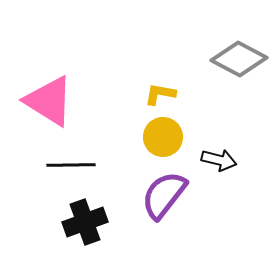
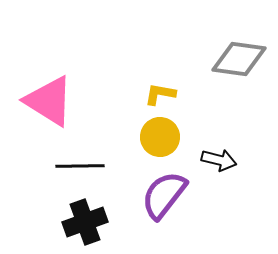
gray diamond: rotated 20 degrees counterclockwise
yellow circle: moved 3 px left
black line: moved 9 px right, 1 px down
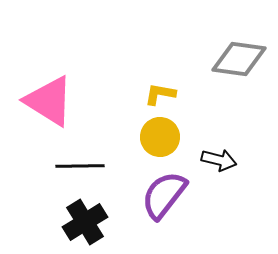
black cross: rotated 12 degrees counterclockwise
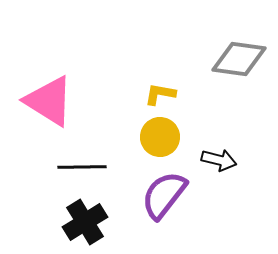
black line: moved 2 px right, 1 px down
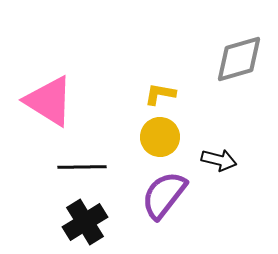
gray diamond: rotated 24 degrees counterclockwise
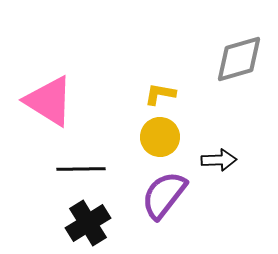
black arrow: rotated 16 degrees counterclockwise
black line: moved 1 px left, 2 px down
black cross: moved 3 px right, 1 px down
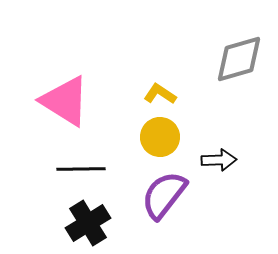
yellow L-shape: rotated 24 degrees clockwise
pink triangle: moved 16 px right
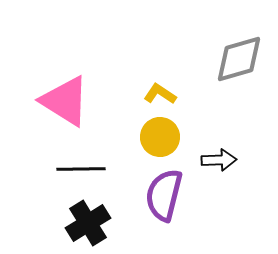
purple semicircle: rotated 24 degrees counterclockwise
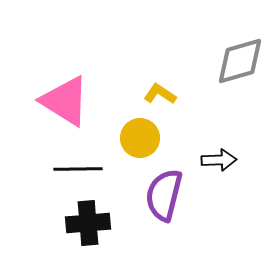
gray diamond: moved 1 px right, 2 px down
yellow circle: moved 20 px left, 1 px down
black line: moved 3 px left
black cross: rotated 27 degrees clockwise
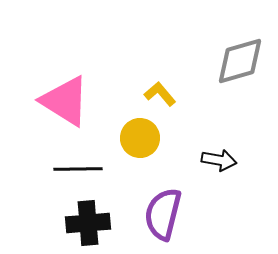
yellow L-shape: rotated 16 degrees clockwise
black arrow: rotated 12 degrees clockwise
purple semicircle: moved 1 px left, 19 px down
